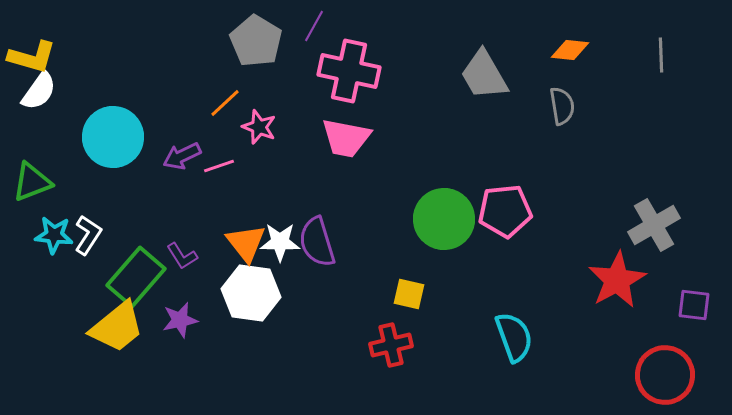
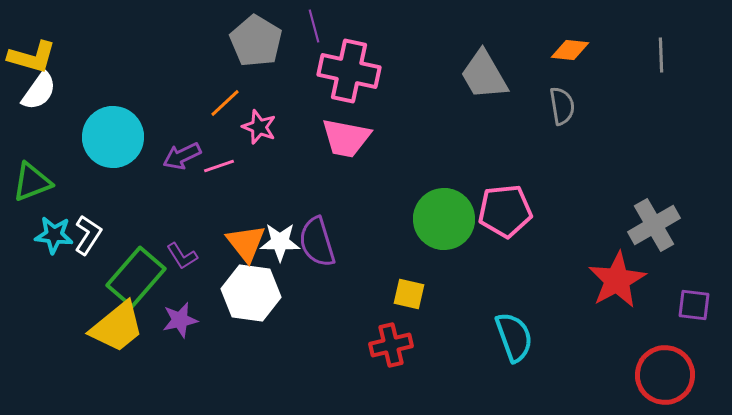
purple line: rotated 44 degrees counterclockwise
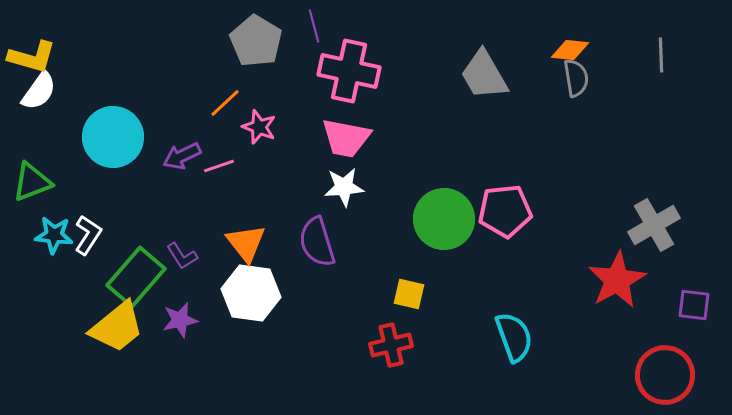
gray semicircle: moved 14 px right, 28 px up
white star: moved 64 px right, 55 px up; rotated 6 degrees counterclockwise
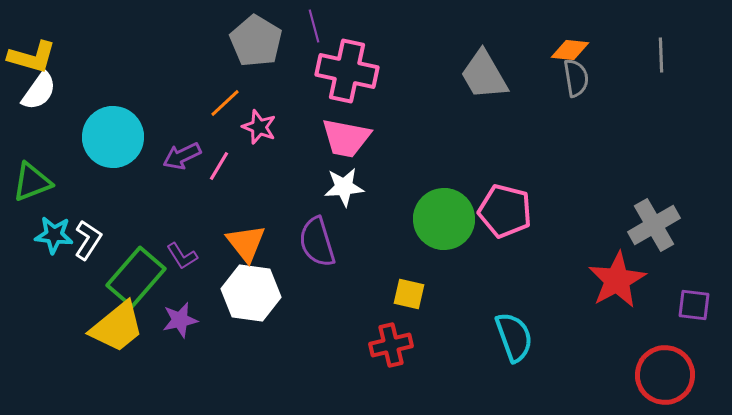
pink cross: moved 2 px left
pink line: rotated 40 degrees counterclockwise
pink pentagon: rotated 20 degrees clockwise
white L-shape: moved 5 px down
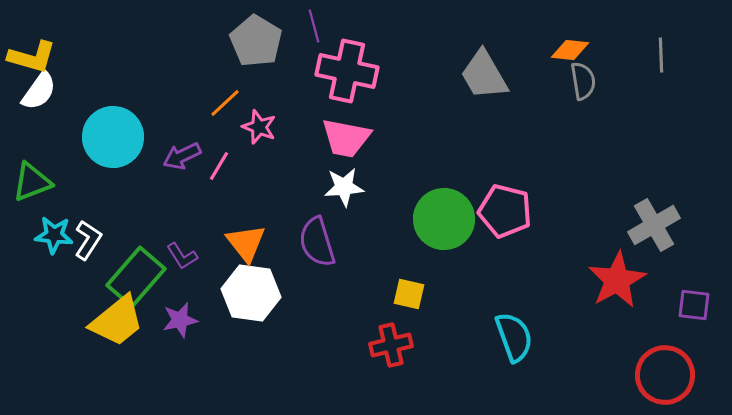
gray semicircle: moved 7 px right, 3 px down
yellow trapezoid: moved 6 px up
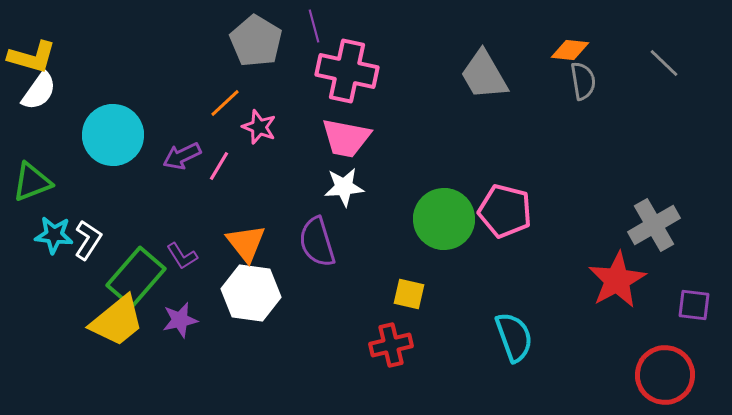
gray line: moved 3 px right, 8 px down; rotated 44 degrees counterclockwise
cyan circle: moved 2 px up
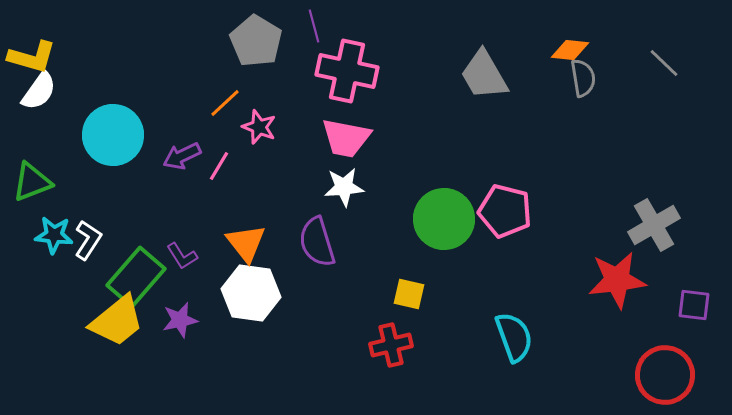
gray semicircle: moved 3 px up
red star: rotated 22 degrees clockwise
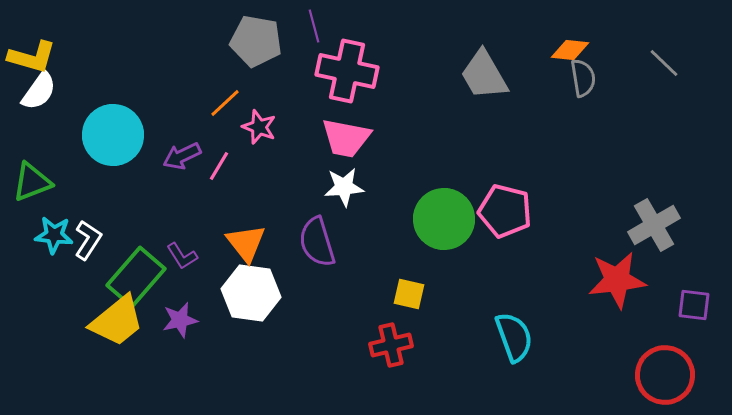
gray pentagon: rotated 21 degrees counterclockwise
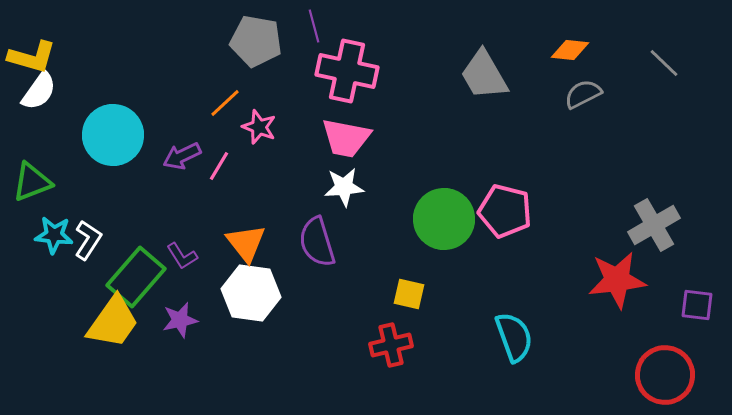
gray semicircle: moved 16 px down; rotated 108 degrees counterclockwise
purple square: moved 3 px right
yellow trapezoid: moved 4 px left, 1 px down; rotated 16 degrees counterclockwise
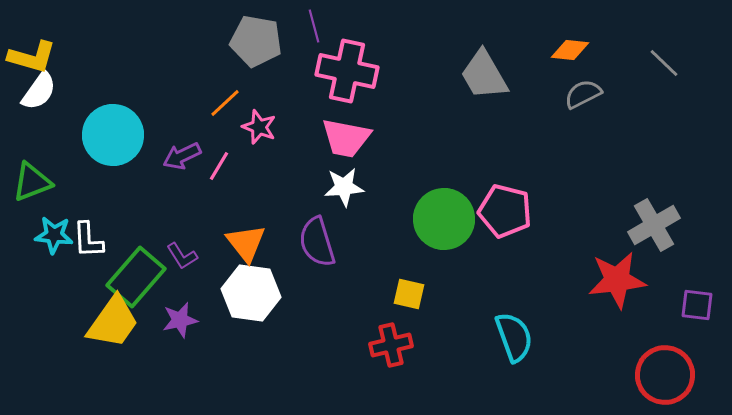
white L-shape: rotated 144 degrees clockwise
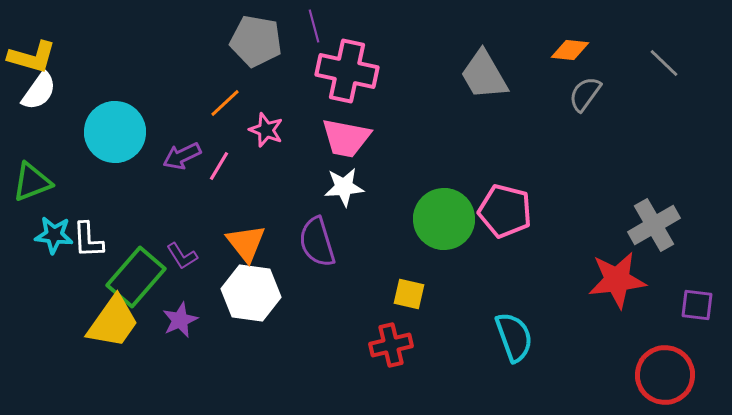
gray semicircle: moved 2 px right; rotated 27 degrees counterclockwise
pink star: moved 7 px right, 3 px down
cyan circle: moved 2 px right, 3 px up
purple star: rotated 12 degrees counterclockwise
